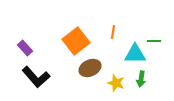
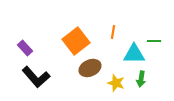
cyan triangle: moved 1 px left
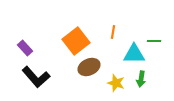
brown ellipse: moved 1 px left, 1 px up
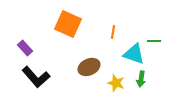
orange square: moved 8 px left, 17 px up; rotated 28 degrees counterclockwise
cyan triangle: rotated 20 degrees clockwise
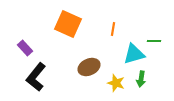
orange line: moved 3 px up
cyan triangle: rotated 35 degrees counterclockwise
black L-shape: rotated 80 degrees clockwise
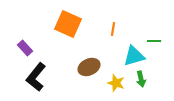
cyan triangle: moved 2 px down
green arrow: rotated 21 degrees counterclockwise
